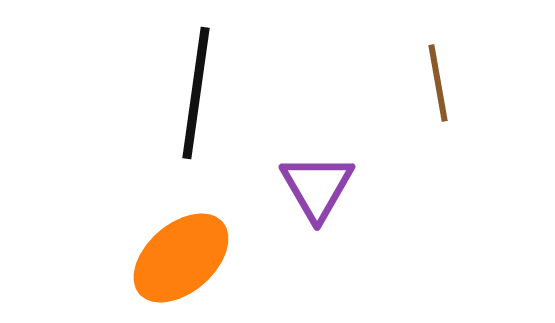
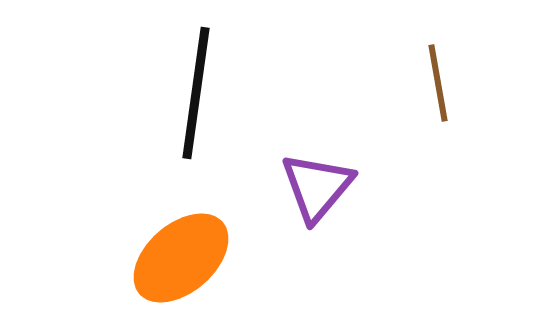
purple triangle: rotated 10 degrees clockwise
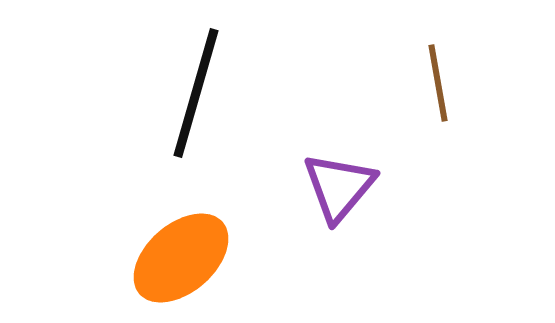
black line: rotated 8 degrees clockwise
purple triangle: moved 22 px right
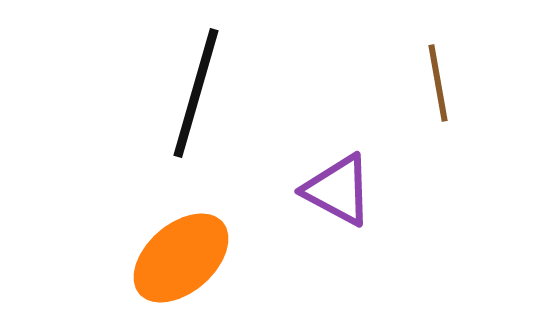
purple triangle: moved 1 px left, 3 px down; rotated 42 degrees counterclockwise
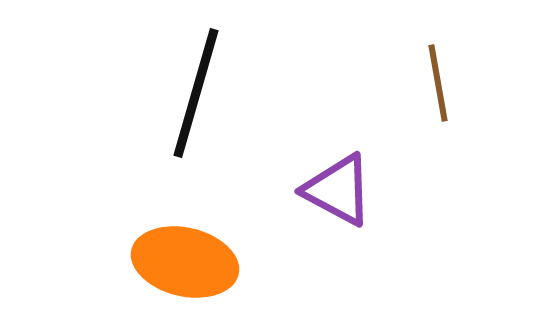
orange ellipse: moved 4 px right, 4 px down; rotated 54 degrees clockwise
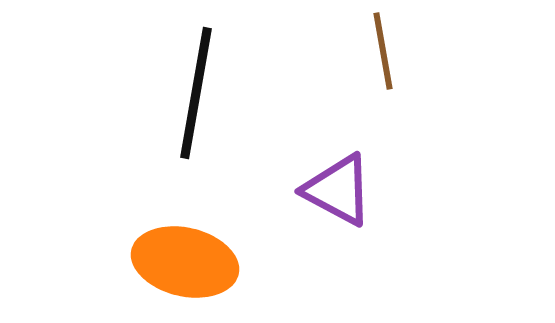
brown line: moved 55 px left, 32 px up
black line: rotated 6 degrees counterclockwise
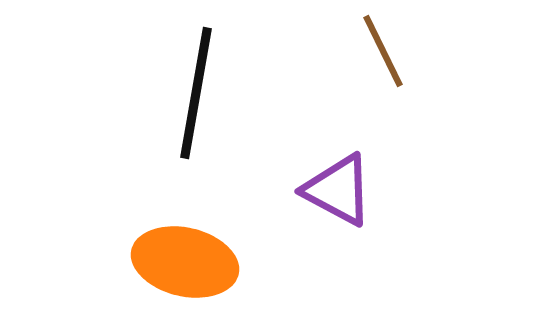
brown line: rotated 16 degrees counterclockwise
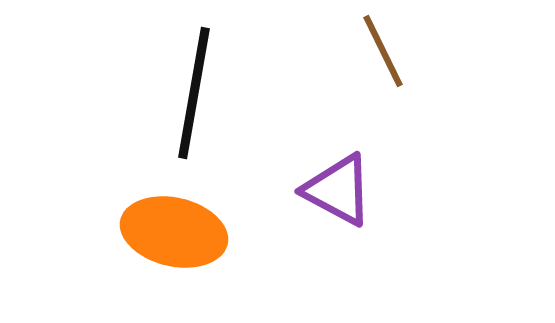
black line: moved 2 px left
orange ellipse: moved 11 px left, 30 px up
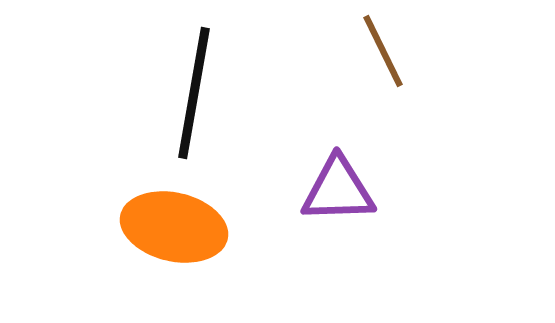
purple triangle: rotated 30 degrees counterclockwise
orange ellipse: moved 5 px up
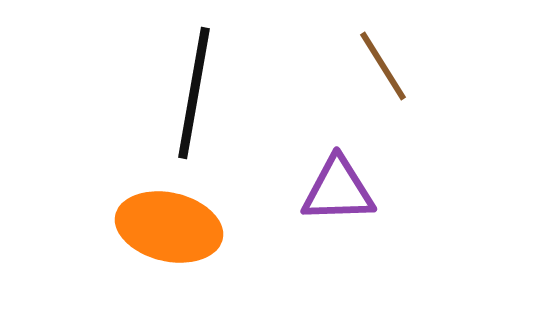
brown line: moved 15 px down; rotated 6 degrees counterclockwise
orange ellipse: moved 5 px left
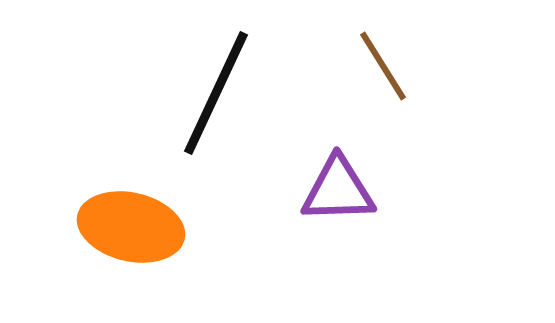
black line: moved 22 px right; rotated 15 degrees clockwise
orange ellipse: moved 38 px left
